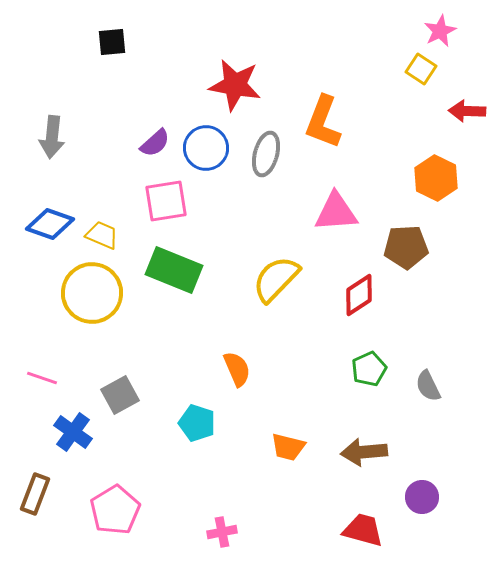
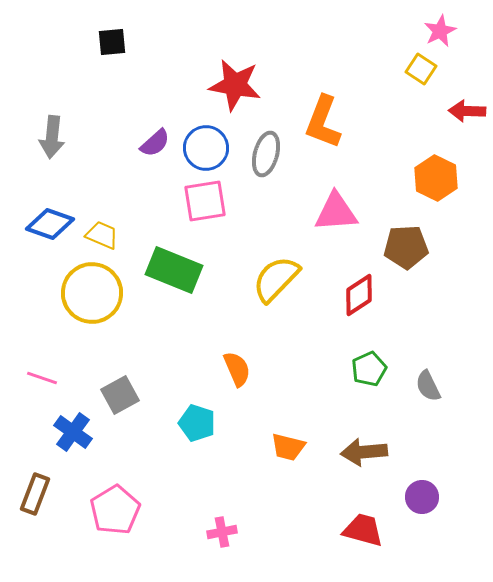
pink square: moved 39 px right
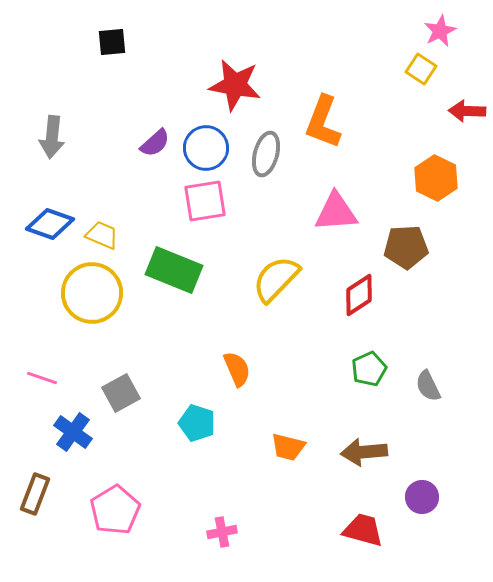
gray square: moved 1 px right, 2 px up
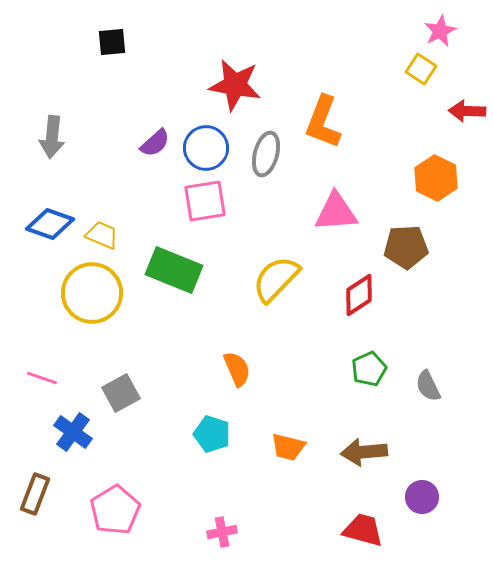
cyan pentagon: moved 15 px right, 11 px down
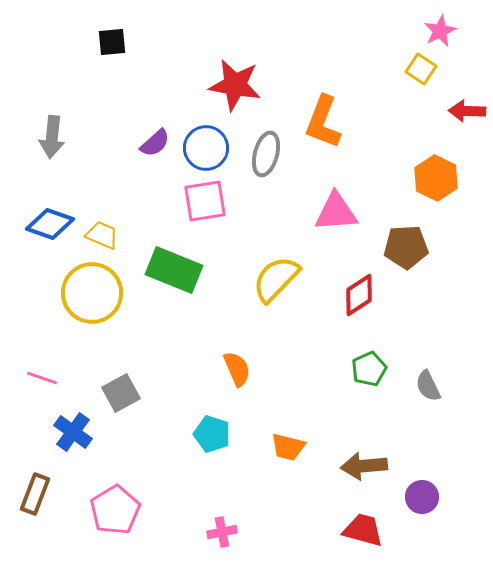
brown arrow: moved 14 px down
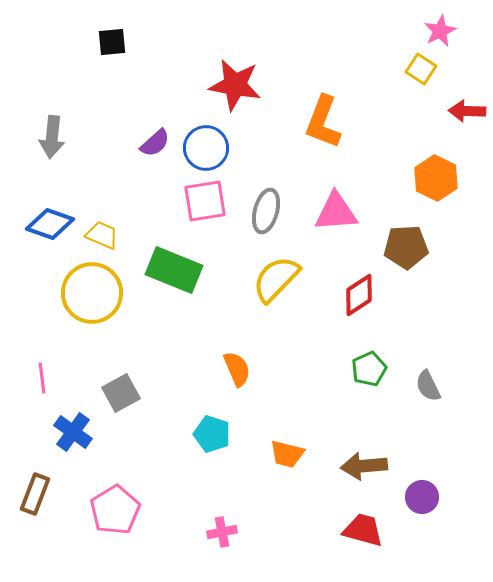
gray ellipse: moved 57 px down
pink line: rotated 64 degrees clockwise
orange trapezoid: moved 1 px left, 7 px down
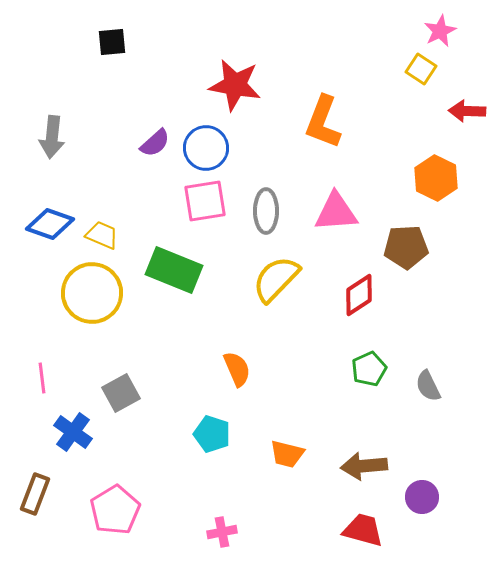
gray ellipse: rotated 15 degrees counterclockwise
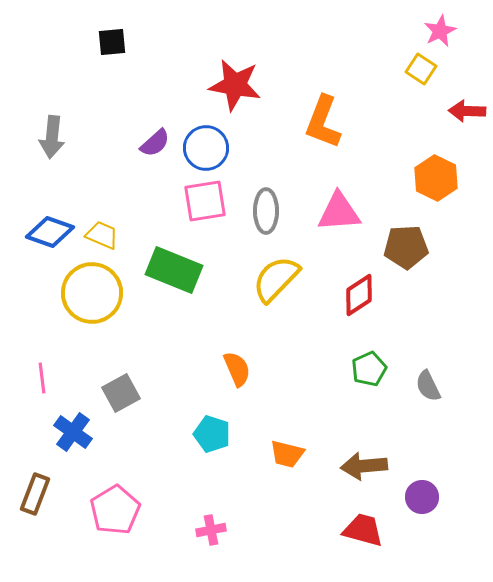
pink triangle: moved 3 px right
blue diamond: moved 8 px down
pink cross: moved 11 px left, 2 px up
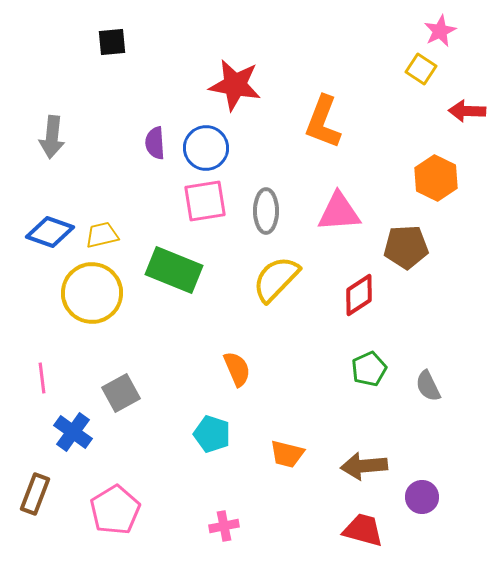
purple semicircle: rotated 128 degrees clockwise
yellow trapezoid: rotated 36 degrees counterclockwise
pink cross: moved 13 px right, 4 px up
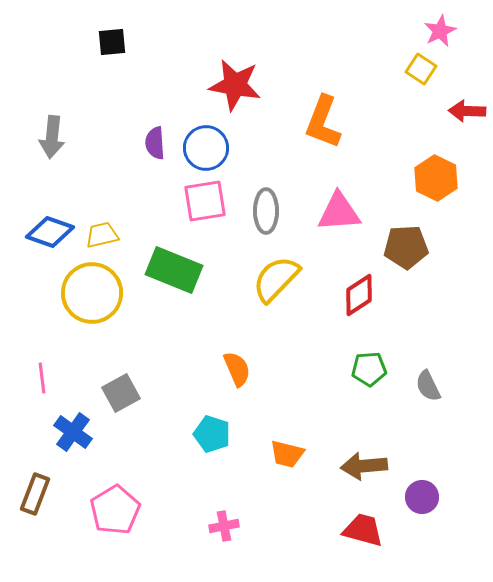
green pentagon: rotated 20 degrees clockwise
